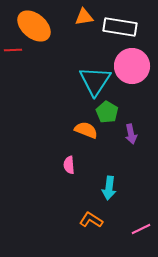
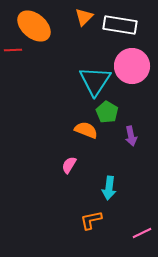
orange triangle: rotated 36 degrees counterclockwise
white rectangle: moved 2 px up
purple arrow: moved 2 px down
pink semicircle: rotated 36 degrees clockwise
orange L-shape: rotated 45 degrees counterclockwise
pink line: moved 1 px right, 4 px down
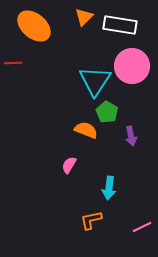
red line: moved 13 px down
pink line: moved 6 px up
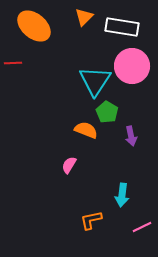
white rectangle: moved 2 px right, 2 px down
cyan arrow: moved 13 px right, 7 px down
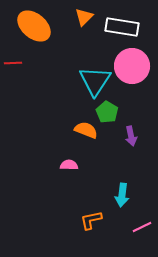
pink semicircle: rotated 60 degrees clockwise
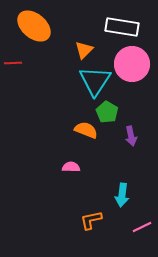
orange triangle: moved 33 px down
pink circle: moved 2 px up
pink semicircle: moved 2 px right, 2 px down
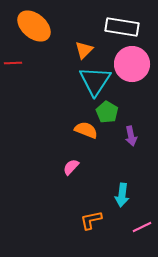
pink semicircle: rotated 48 degrees counterclockwise
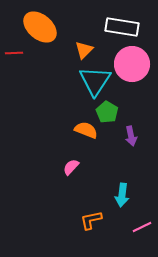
orange ellipse: moved 6 px right, 1 px down
red line: moved 1 px right, 10 px up
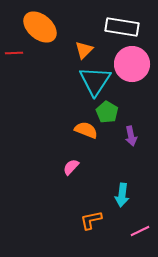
pink line: moved 2 px left, 4 px down
